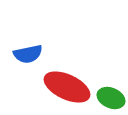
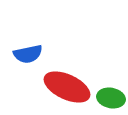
green ellipse: rotated 12 degrees counterclockwise
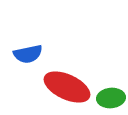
green ellipse: rotated 16 degrees counterclockwise
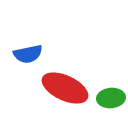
red ellipse: moved 2 px left, 1 px down
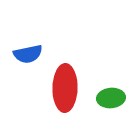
red ellipse: rotated 66 degrees clockwise
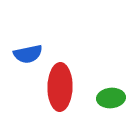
red ellipse: moved 5 px left, 1 px up
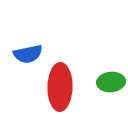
green ellipse: moved 16 px up
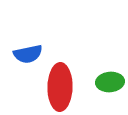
green ellipse: moved 1 px left
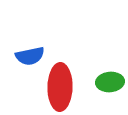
blue semicircle: moved 2 px right, 2 px down
